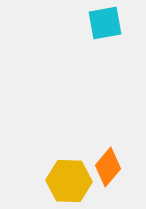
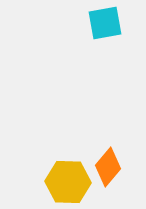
yellow hexagon: moved 1 px left, 1 px down
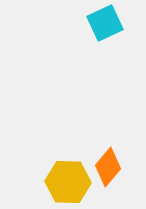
cyan square: rotated 15 degrees counterclockwise
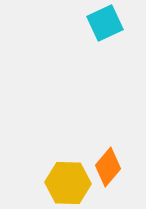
yellow hexagon: moved 1 px down
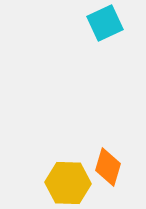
orange diamond: rotated 24 degrees counterclockwise
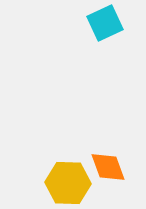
orange diamond: rotated 36 degrees counterclockwise
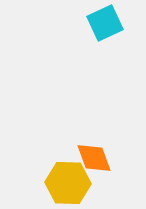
orange diamond: moved 14 px left, 9 px up
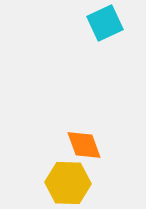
orange diamond: moved 10 px left, 13 px up
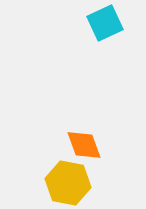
yellow hexagon: rotated 9 degrees clockwise
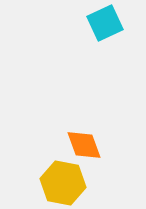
yellow hexagon: moved 5 px left
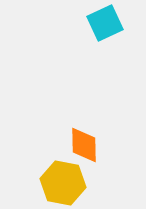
orange diamond: rotated 18 degrees clockwise
